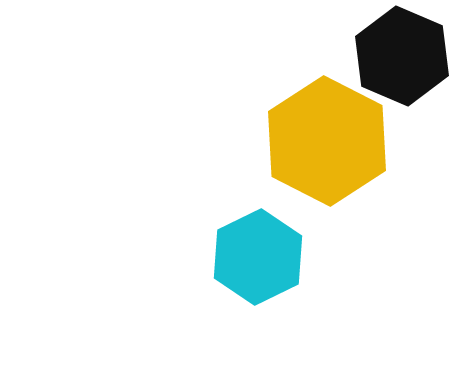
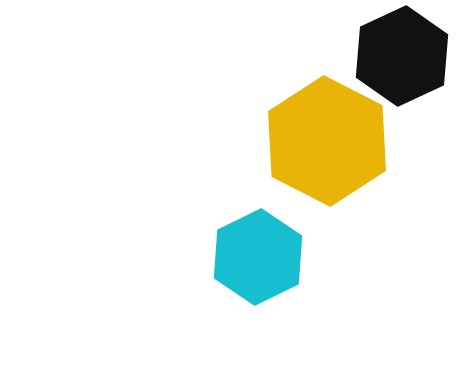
black hexagon: rotated 12 degrees clockwise
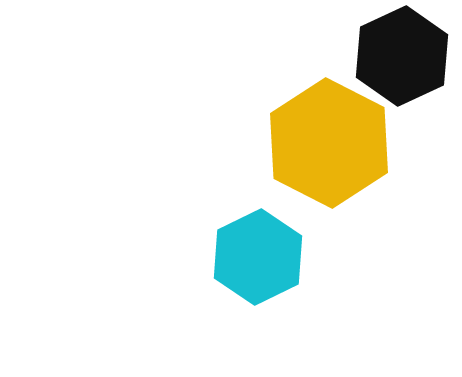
yellow hexagon: moved 2 px right, 2 px down
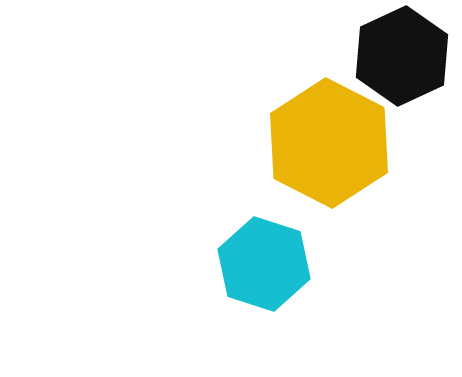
cyan hexagon: moved 6 px right, 7 px down; rotated 16 degrees counterclockwise
